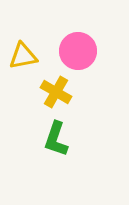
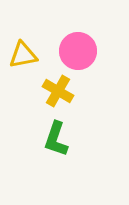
yellow triangle: moved 1 px up
yellow cross: moved 2 px right, 1 px up
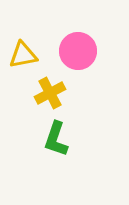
yellow cross: moved 8 px left, 2 px down; rotated 32 degrees clockwise
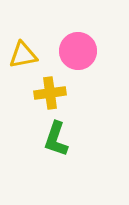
yellow cross: rotated 20 degrees clockwise
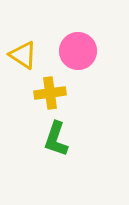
yellow triangle: rotated 44 degrees clockwise
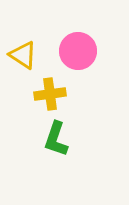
yellow cross: moved 1 px down
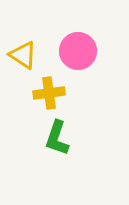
yellow cross: moved 1 px left, 1 px up
green L-shape: moved 1 px right, 1 px up
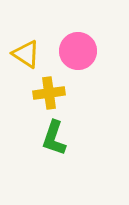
yellow triangle: moved 3 px right, 1 px up
green L-shape: moved 3 px left
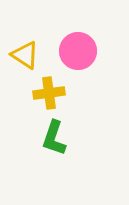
yellow triangle: moved 1 px left, 1 px down
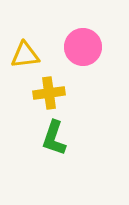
pink circle: moved 5 px right, 4 px up
yellow triangle: rotated 40 degrees counterclockwise
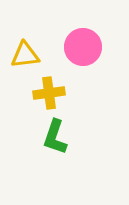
green L-shape: moved 1 px right, 1 px up
